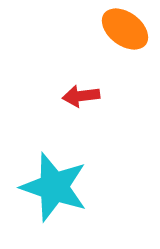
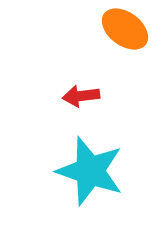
cyan star: moved 36 px right, 16 px up
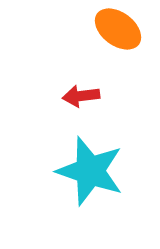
orange ellipse: moved 7 px left
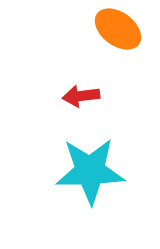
cyan star: rotated 20 degrees counterclockwise
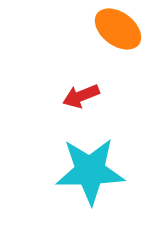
red arrow: rotated 15 degrees counterclockwise
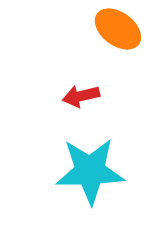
red arrow: rotated 9 degrees clockwise
